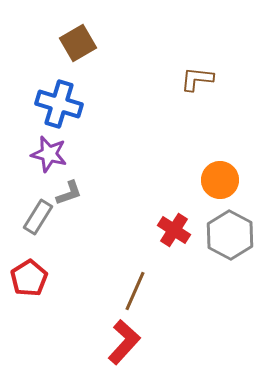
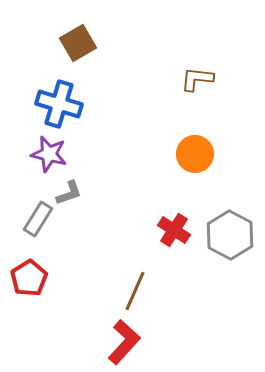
orange circle: moved 25 px left, 26 px up
gray rectangle: moved 2 px down
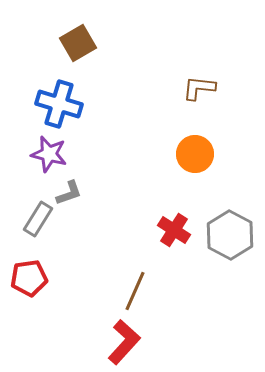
brown L-shape: moved 2 px right, 9 px down
red pentagon: rotated 24 degrees clockwise
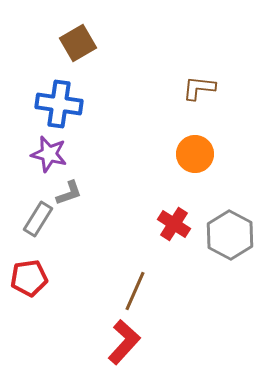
blue cross: rotated 9 degrees counterclockwise
red cross: moved 6 px up
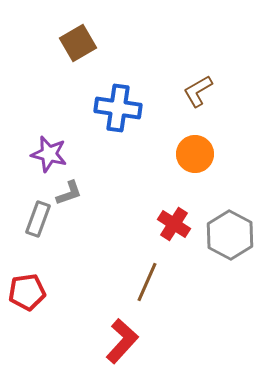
brown L-shape: moved 1 px left, 3 px down; rotated 36 degrees counterclockwise
blue cross: moved 59 px right, 4 px down
gray rectangle: rotated 12 degrees counterclockwise
red pentagon: moved 2 px left, 14 px down
brown line: moved 12 px right, 9 px up
red L-shape: moved 2 px left, 1 px up
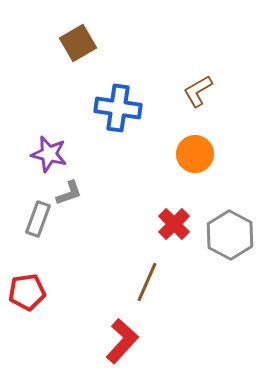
red cross: rotated 12 degrees clockwise
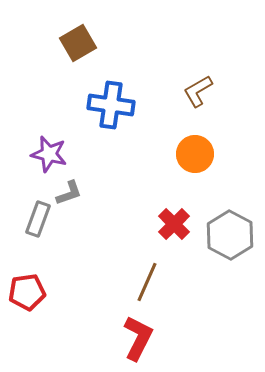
blue cross: moved 7 px left, 3 px up
red L-shape: moved 16 px right, 3 px up; rotated 15 degrees counterclockwise
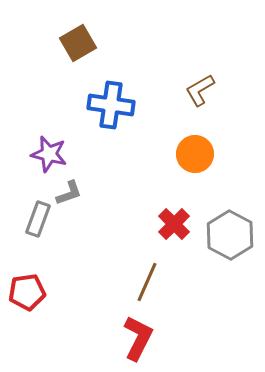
brown L-shape: moved 2 px right, 1 px up
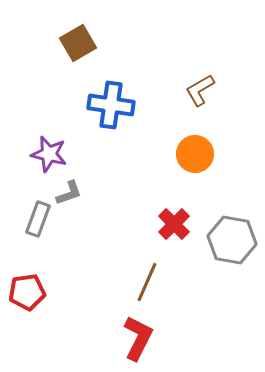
gray hexagon: moved 2 px right, 5 px down; rotated 18 degrees counterclockwise
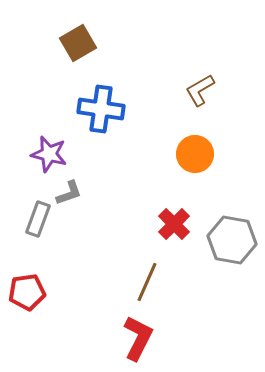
blue cross: moved 10 px left, 4 px down
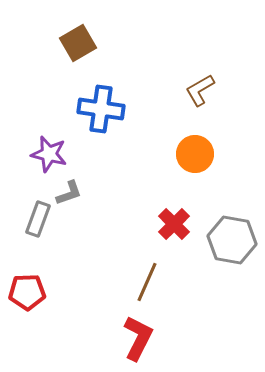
red pentagon: rotated 6 degrees clockwise
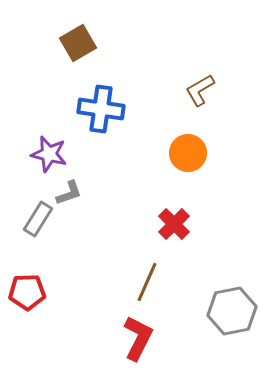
orange circle: moved 7 px left, 1 px up
gray rectangle: rotated 12 degrees clockwise
gray hexagon: moved 71 px down; rotated 21 degrees counterclockwise
